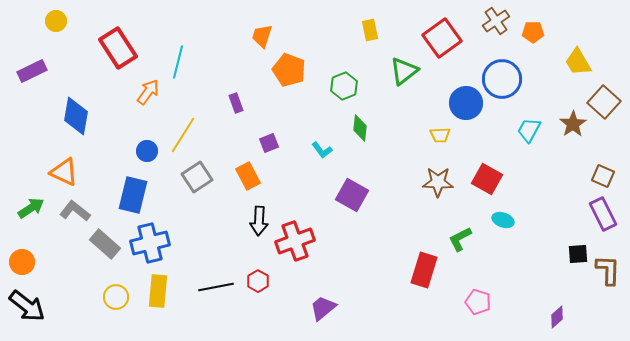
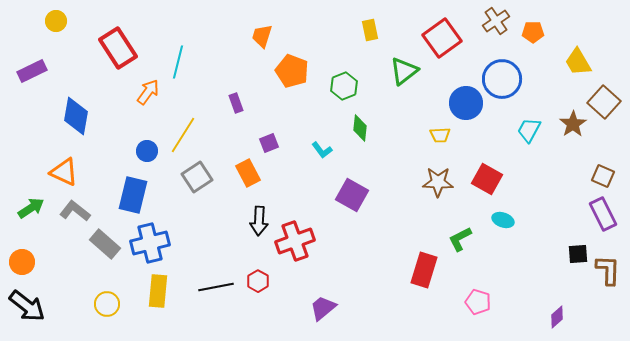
orange pentagon at (289, 70): moved 3 px right, 1 px down
orange rectangle at (248, 176): moved 3 px up
yellow circle at (116, 297): moved 9 px left, 7 px down
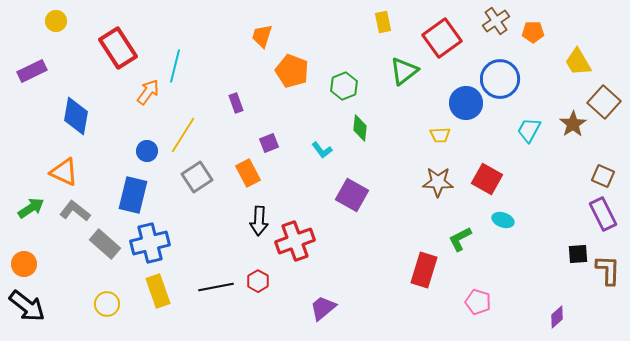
yellow rectangle at (370, 30): moved 13 px right, 8 px up
cyan line at (178, 62): moved 3 px left, 4 px down
blue circle at (502, 79): moved 2 px left
orange circle at (22, 262): moved 2 px right, 2 px down
yellow rectangle at (158, 291): rotated 24 degrees counterclockwise
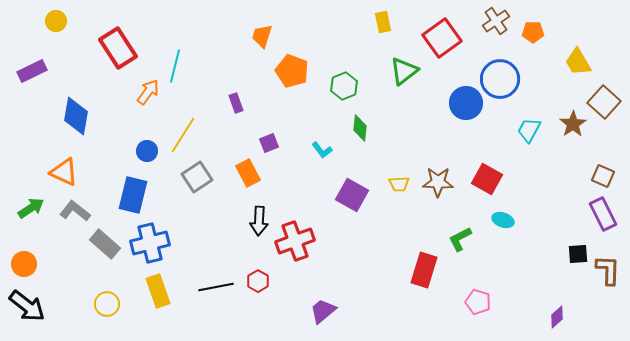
yellow trapezoid at (440, 135): moved 41 px left, 49 px down
purple trapezoid at (323, 308): moved 3 px down
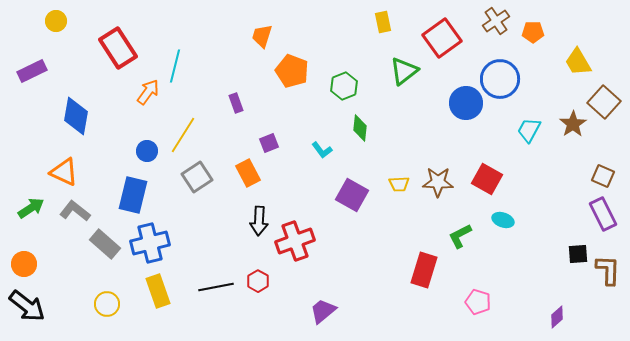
green L-shape at (460, 239): moved 3 px up
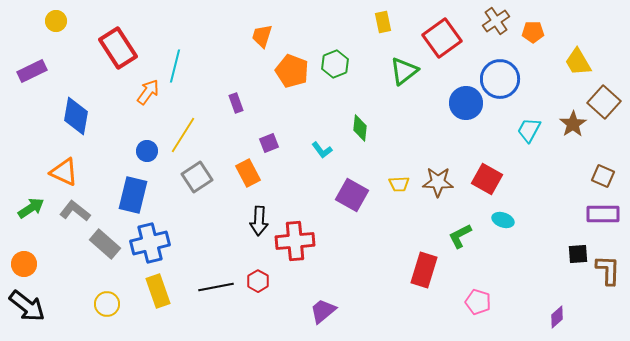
green hexagon at (344, 86): moved 9 px left, 22 px up
purple rectangle at (603, 214): rotated 64 degrees counterclockwise
red cross at (295, 241): rotated 15 degrees clockwise
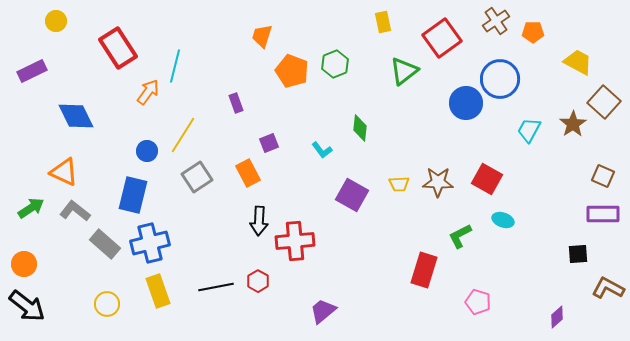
yellow trapezoid at (578, 62): rotated 148 degrees clockwise
blue diamond at (76, 116): rotated 36 degrees counterclockwise
brown L-shape at (608, 270): moved 18 px down; rotated 64 degrees counterclockwise
